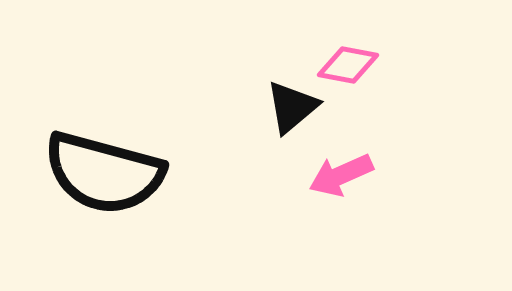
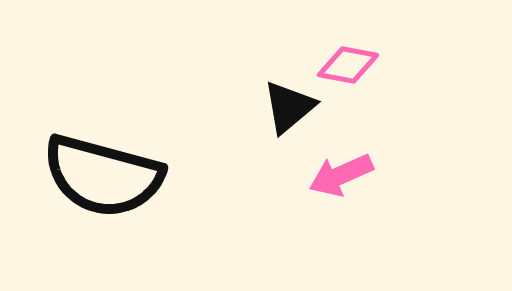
black triangle: moved 3 px left
black semicircle: moved 1 px left, 3 px down
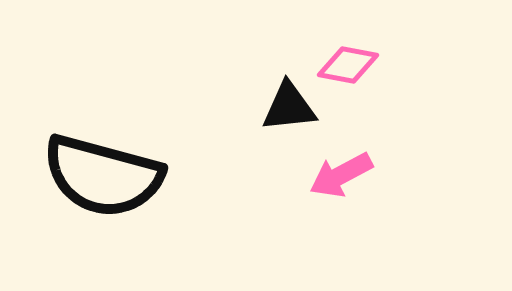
black triangle: rotated 34 degrees clockwise
pink arrow: rotated 4 degrees counterclockwise
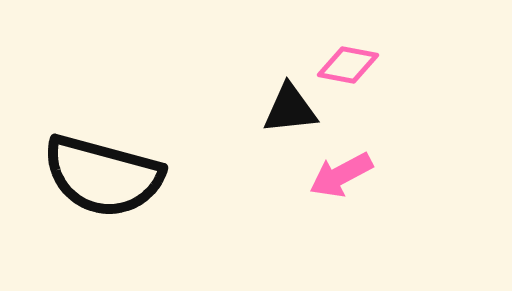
black triangle: moved 1 px right, 2 px down
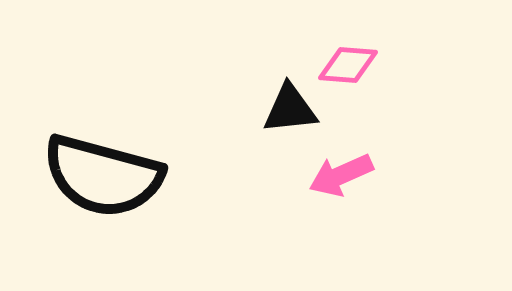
pink diamond: rotated 6 degrees counterclockwise
pink arrow: rotated 4 degrees clockwise
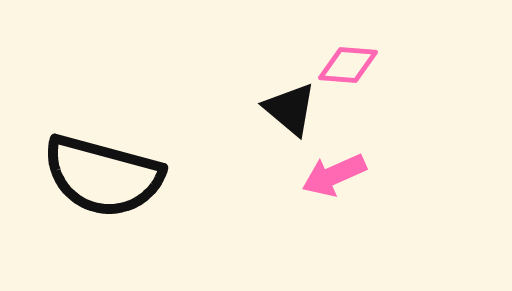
black triangle: rotated 46 degrees clockwise
pink arrow: moved 7 px left
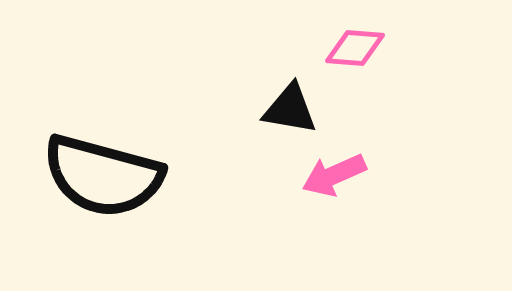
pink diamond: moved 7 px right, 17 px up
black triangle: rotated 30 degrees counterclockwise
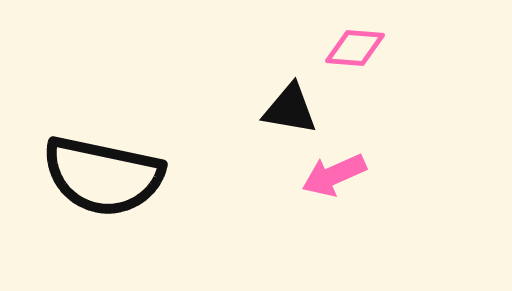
black semicircle: rotated 3 degrees counterclockwise
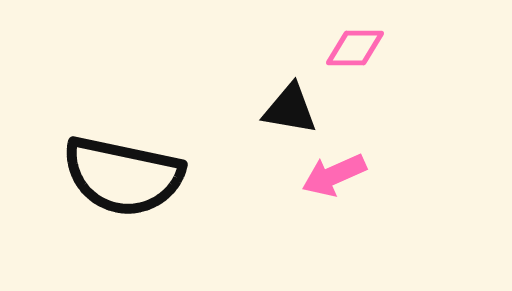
pink diamond: rotated 4 degrees counterclockwise
black semicircle: moved 20 px right
